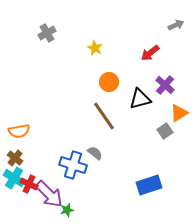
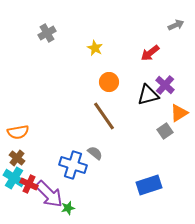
black triangle: moved 8 px right, 4 px up
orange semicircle: moved 1 px left, 1 px down
brown cross: moved 2 px right
green star: moved 1 px right, 2 px up
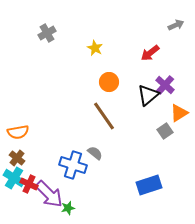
black triangle: rotated 25 degrees counterclockwise
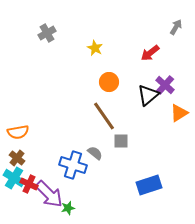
gray arrow: moved 2 px down; rotated 35 degrees counterclockwise
gray square: moved 44 px left, 10 px down; rotated 35 degrees clockwise
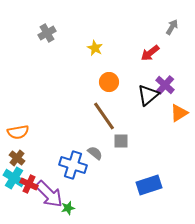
gray arrow: moved 4 px left
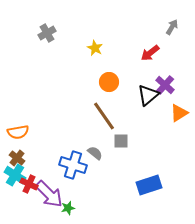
cyan cross: moved 1 px right, 3 px up
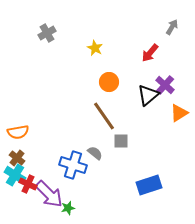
red arrow: rotated 12 degrees counterclockwise
red cross: moved 1 px left
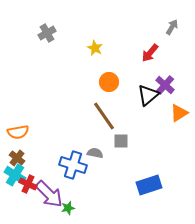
gray semicircle: rotated 28 degrees counterclockwise
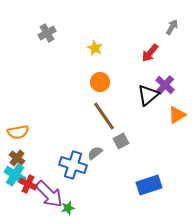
orange circle: moved 9 px left
orange triangle: moved 2 px left, 2 px down
gray square: rotated 28 degrees counterclockwise
gray semicircle: rotated 49 degrees counterclockwise
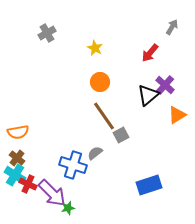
gray square: moved 6 px up
purple arrow: moved 3 px right, 1 px up
